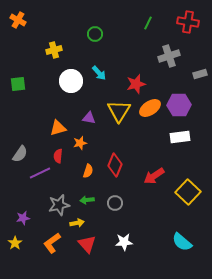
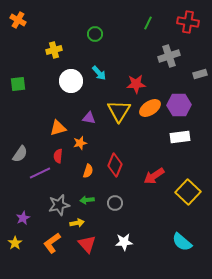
red star: rotated 12 degrees clockwise
purple star: rotated 16 degrees counterclockwise
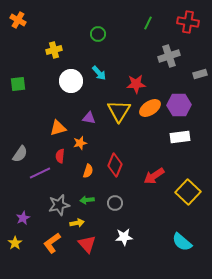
green circle: moved 3 px right
red semicircle: moved 2 px right
white star: moved 5 px up
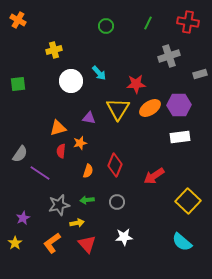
green circle: moved 8 px right, 8 px up
yellow triangle: moved 1 px left, 2 px up
red semicircle: moved 1 px right, 5 px up
purple line: rotated 60 degrees clockwise
yellow square: moved 9 px down
gray circle: moved 2 px right, 1 px up
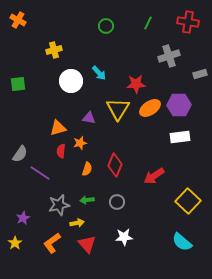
orange semicircle: moved 1 px left, 2 px up
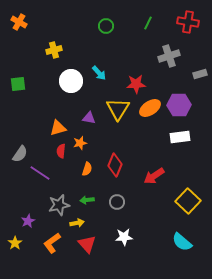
orange cross: moved 1 px right, 2 px down
purple star: moved 5 px right, 3 px down
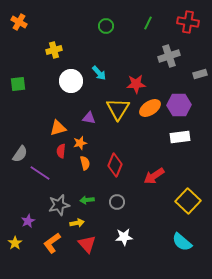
orange semicircle: moved 2 px left, 6 px up; rotated 32 degrees counterclockwise
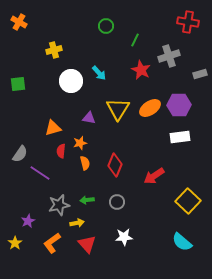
green line: moved 13 px left, 17 px down
red star: moved 5 px right, 14 px up; rotated 30 degrees clockwise
orange triangle: moved 5 px left
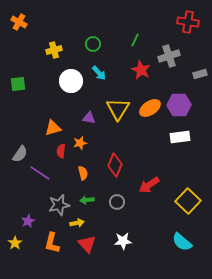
green circle: moved 13 px left, 18 px down
orange semicircle: moved 2 px left, 10 px down
red arrow: moved 5 px left, 9 px down
white star: moved 1 px left, 4 px down
orange L-shape: rotated 40 degrees counterclockwise
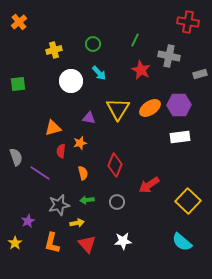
orange cross: rotated 21 degrees clockwise
gray cross: rotated 30 degrees clockwise
gray semicircle: moved 4 px left, 3 px down; rotated 54 degrees counterclockwise
